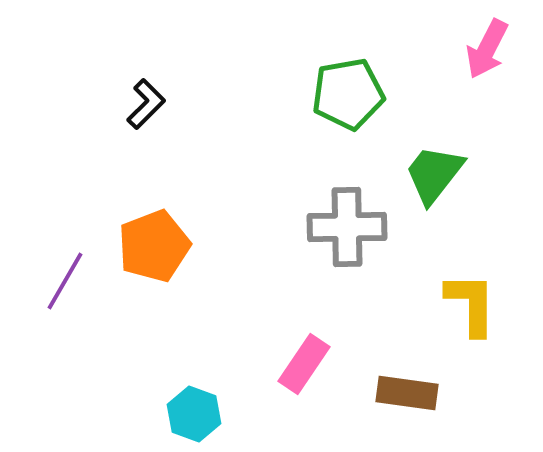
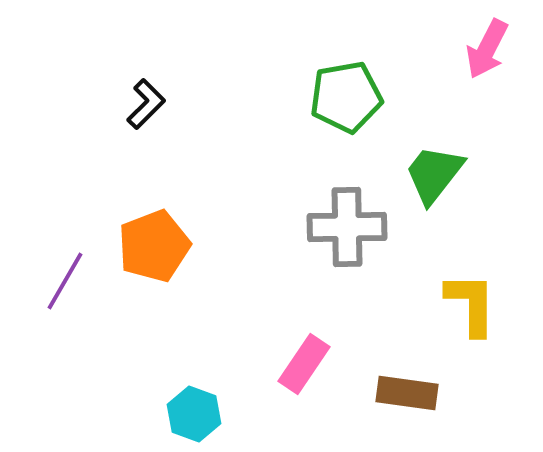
green pentagon: moved 2 px left, 3 px down
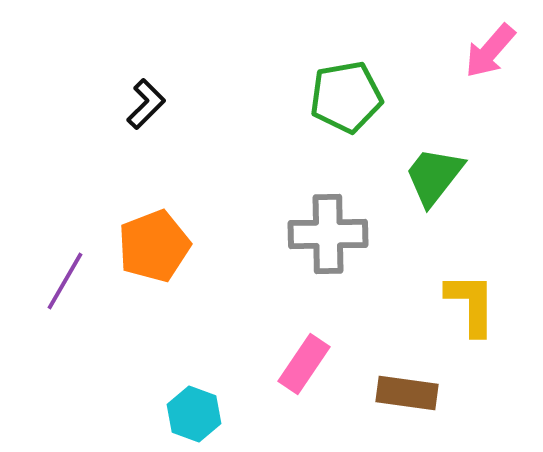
pink arrow: moved 3 px right, 2 px down; rotated 14 degrees clockwise
green trapezoid: moved 2 px down
gray cross: moved 19 px left, 7 px down
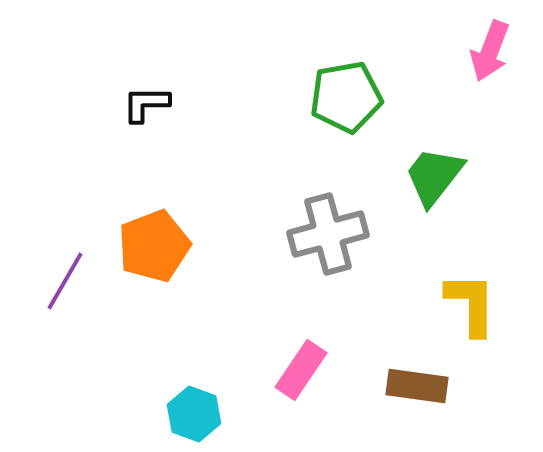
pink arrow: rotated 20 degrees counterclockwise
black L-shape: rotated 135 degrees counterclockwise
gray cross: rotated 14 degrees counterclockwise
pink rectangle: moved 3 px left, 6 px down
brown rectangle: moved 10 px right, 7 px up
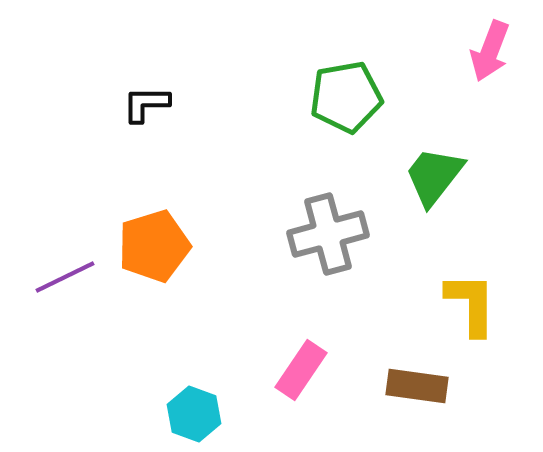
orange pentagon: rotated 4 degrees clockwise
purple line: moved 4 px up; rotated 34 degrees clockwise
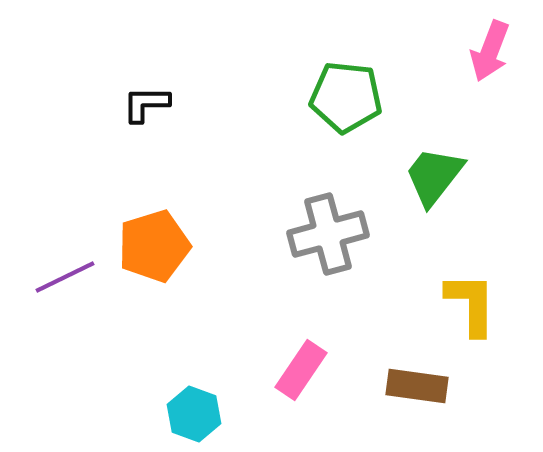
green pentagon: rotated 16 degrees clockwise
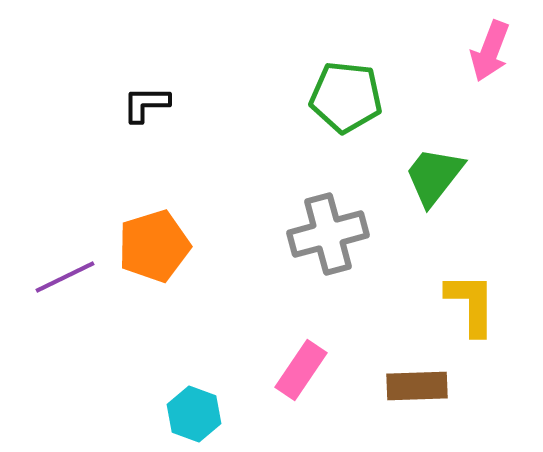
brown rectangle: rotated 10 degrees counterclockwise
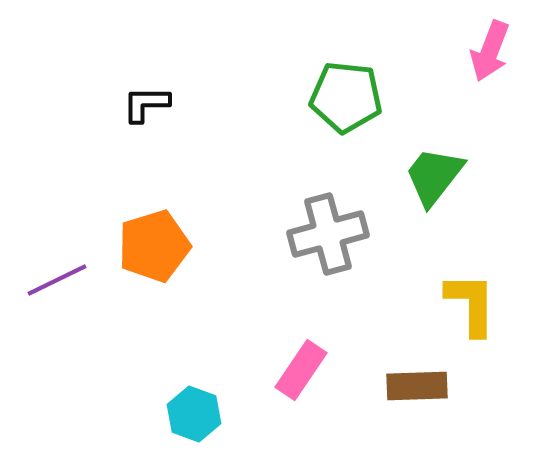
purple line: moved 8 px left, 3 px down
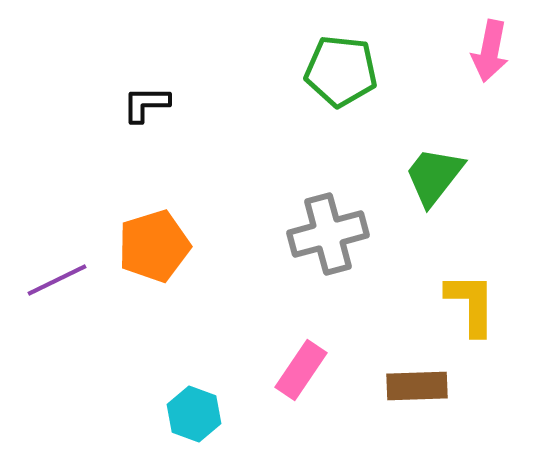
pink arrow: rotated 10 degrees counterclockwise
green pentagon: moved 5 px left, 26 px up
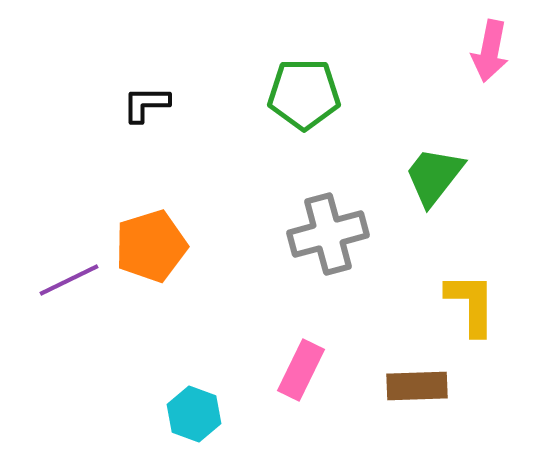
green pentagon: moved 37 px left, 23 px down; rotated 6 degrees counterclockwise
orange pentagon: moved 3 px left
purple line: moved 12 px right
pink rectangle: rotated 8 degrees counterclockwise
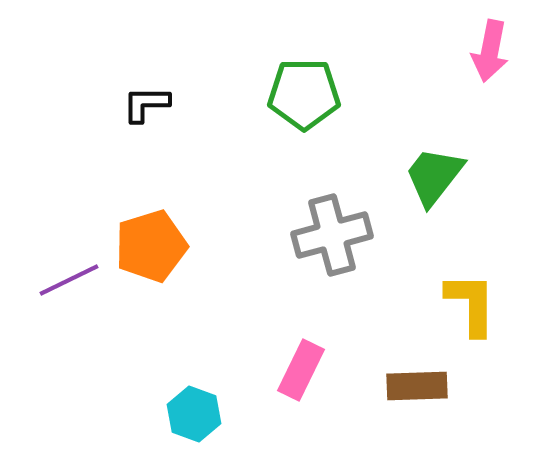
gray cross: moved 4 px right, 1 px down
